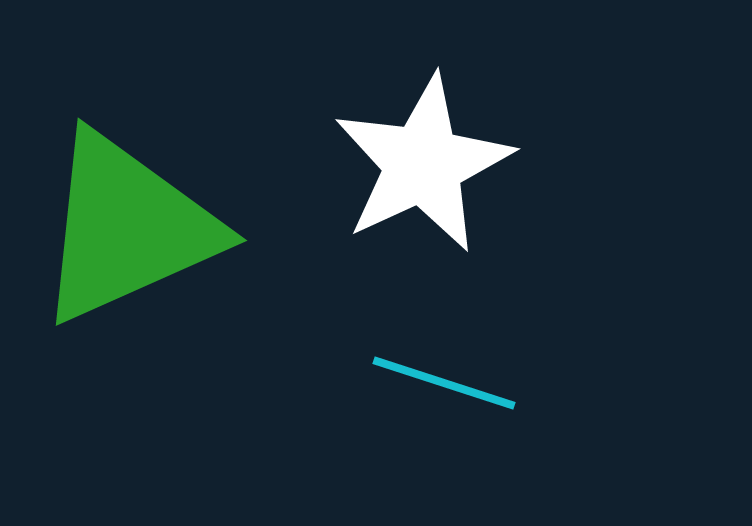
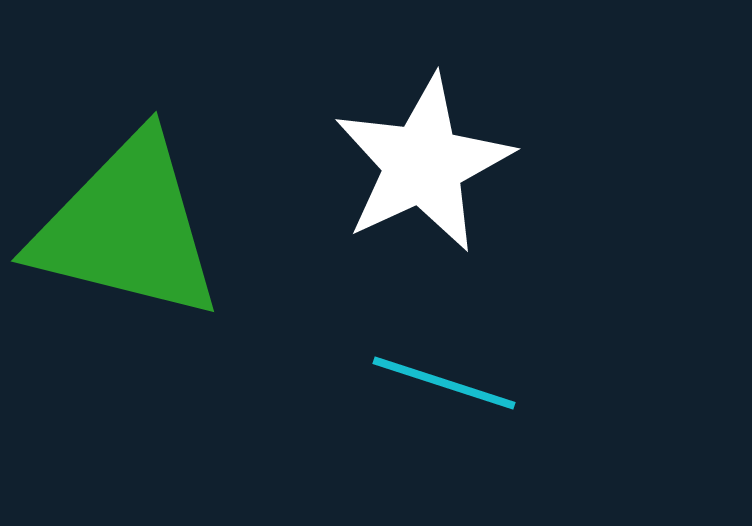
green triangle: rotated 38 degrees clockwise
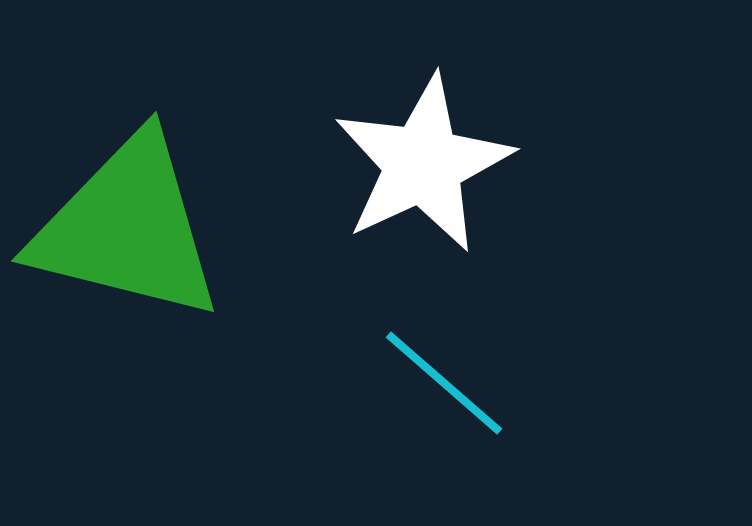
cyan line: rotated 23 degrees clockwise
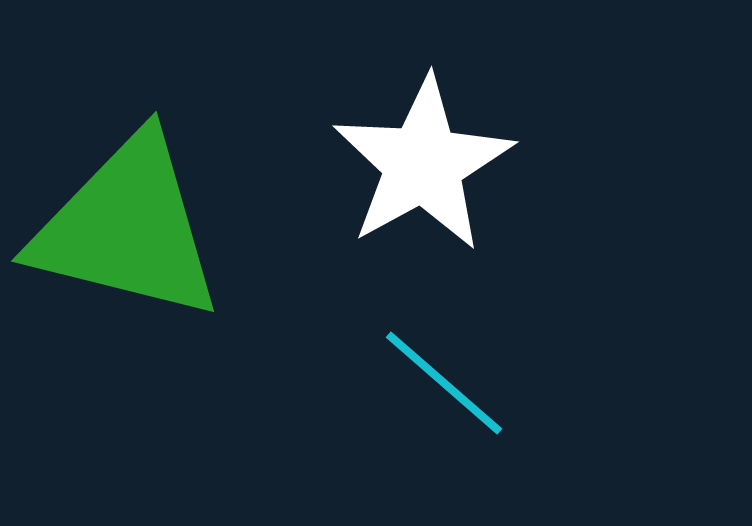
white star: rotated 4 degrees counterclockwise
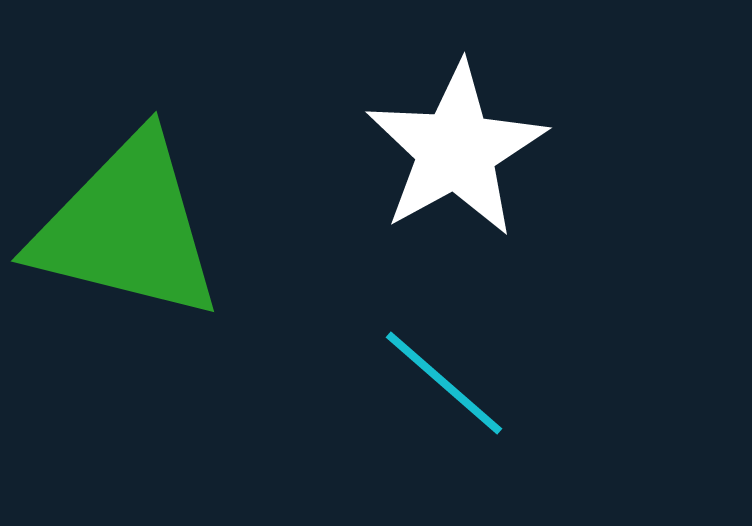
white star: moved 33 px right, 14 px up
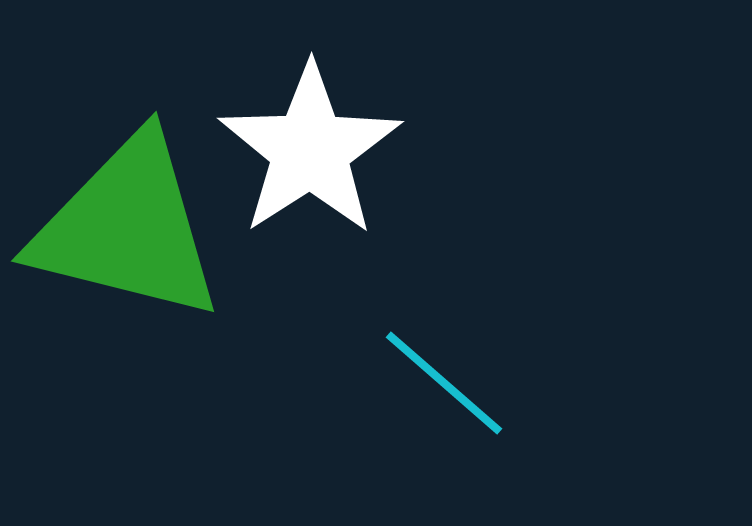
white star: moved 146 px left; rotated 4 degrees counterclockwise
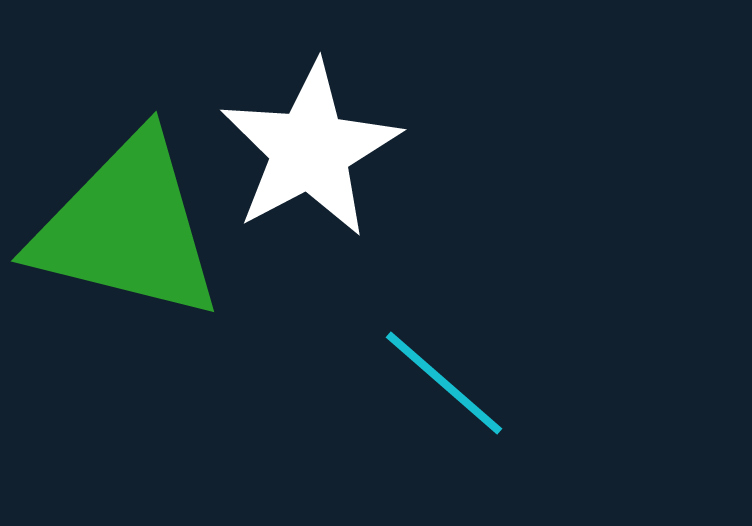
white star: rotated 5 degrees clockwise
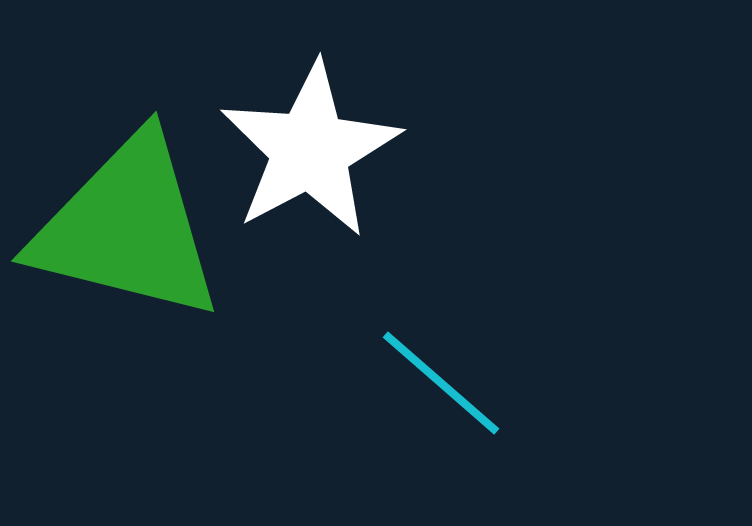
cyan line: moved 3 px left
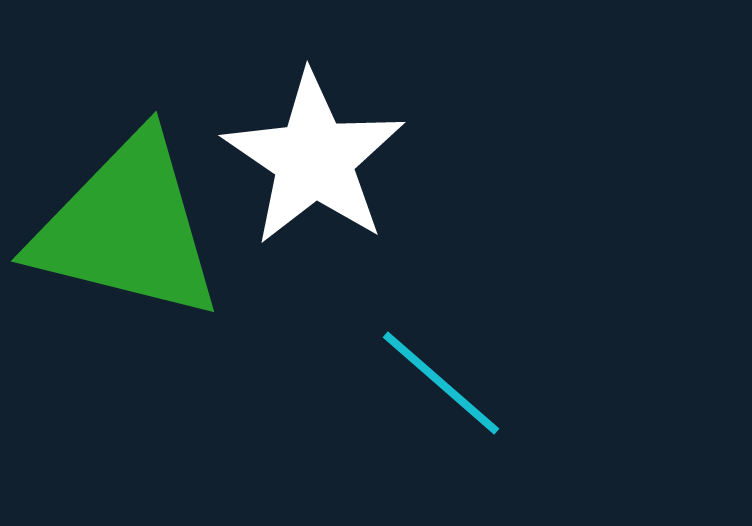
white star: moved 4 px right, 9 px down; rotated 10 degrees counterclockwise
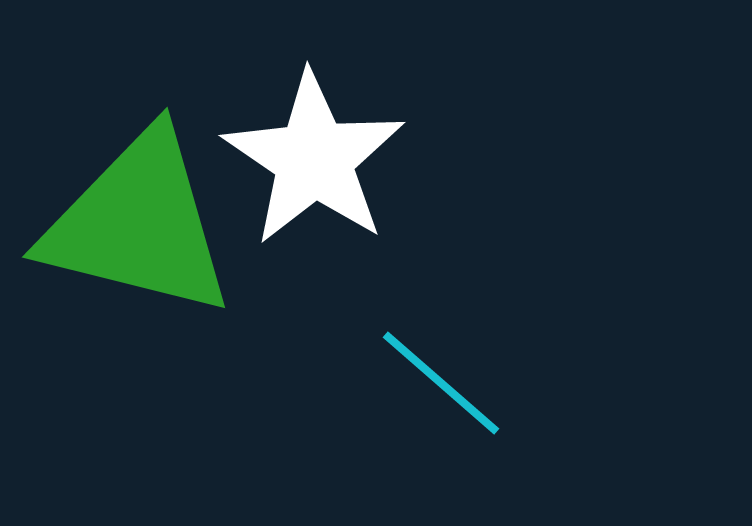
green triangle: moved 11 px right, 4 px up
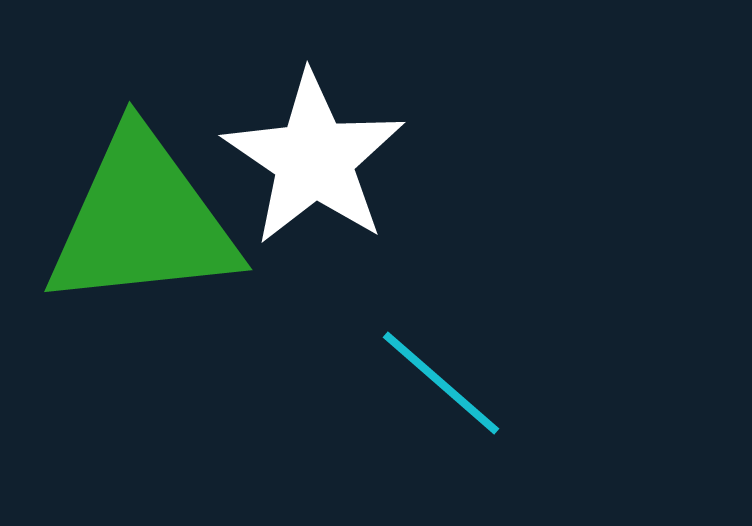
green triangle: moved 4 px right, 3 px up; rotated 20 degrees counterclockwise
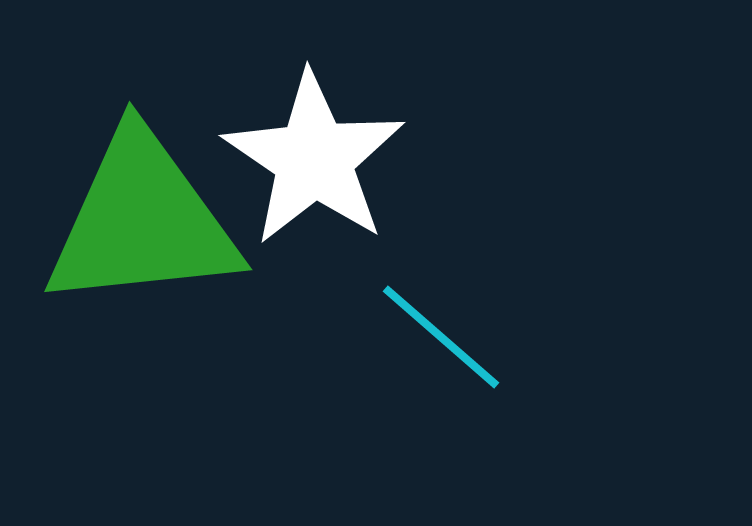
cyan line: moved 46 px up
